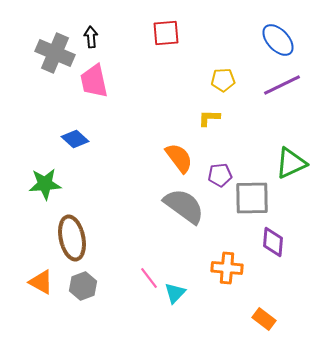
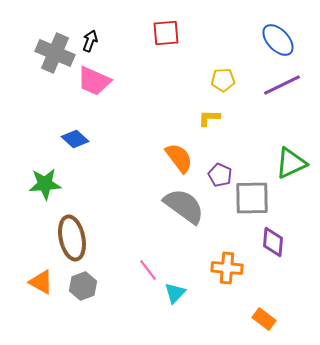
black arrow: moved 1 px left, 4 px down; rotated 25 degrees clockwise
pink trapezoid: rotated 54 degrees counterclockwise
purple pentagon: rotated 30 degrees clockwise
pink line: moved 1 px left, 8 px up
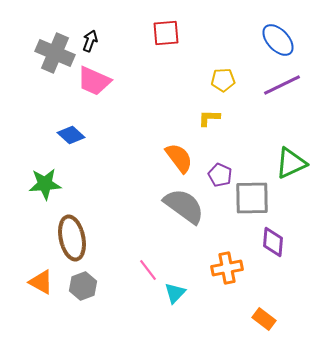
blue diamond: moved 4 px left, 4 px up
orange cross: rotated 16 degrees counterclockwise
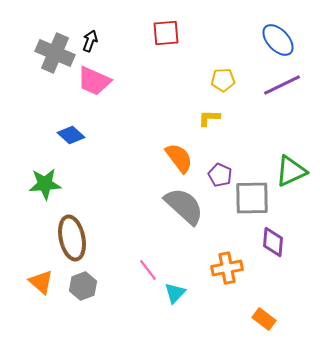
green triangle: moved 8 px down
gray semicircle: rotated 6 degrees clockwise
orange triangle: rotated 12 degrees clockwise
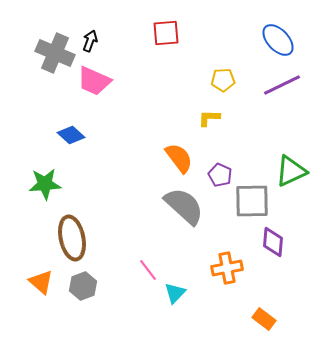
gray square: moved 3 px down
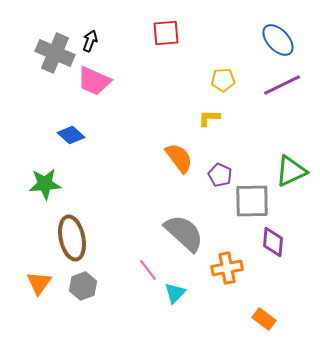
gray semicircle: moved 27 px down
orange triangle: moved 2 px left, 1 px down; rotated 24 degrees clockwise
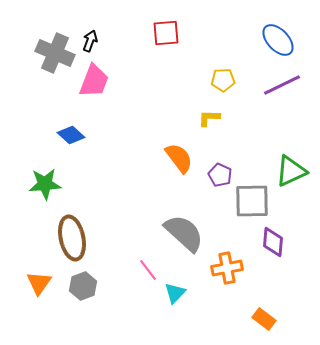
pink trapezoid: rotated 93 degrees counterclockwise
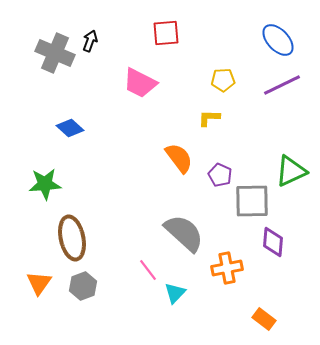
pink trapezoid: moved 46 px right, 2 px down; rotated 96 degrees clockwise
blue diamond: moved 1 px left, 7 px up
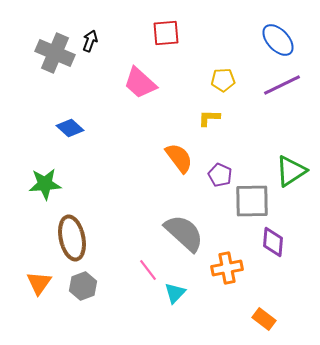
pink trapezoid: rotated 15 degrees clockwise
green triangle: rotated 8 degrees counterclockwise
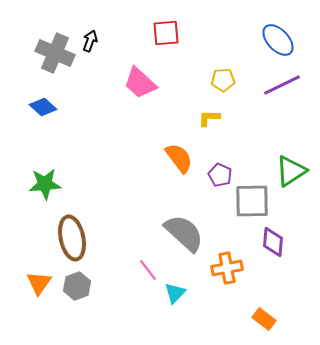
blue diamond: moved 27 px left, 21 px up
gray hexagon: moved 6 px left
